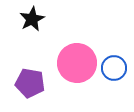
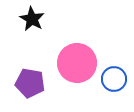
black star: rotated 15 degrees counterclockwise
blue circle: moved 11 px down
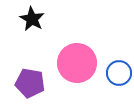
blue circle: moved 5 px right, 6 px up
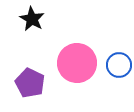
blue circle: moved 8 px up
purple pentagon: rotated 16 degrees clockwise
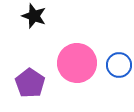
black star: moved 2 px right, 3 px up; rotated 10 degrees counterclockwise
purple pentagon: rotated 8 degrees clockwise
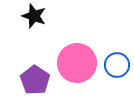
blue circle: moved 2 px left
purple pentagon: moved 5 px right, 3 px up
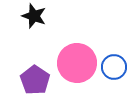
blue circle: moved 3 px left, 2 px down
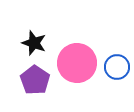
black star: moved 27 px down
blue circle: moved 3 px right
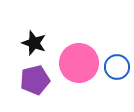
pink circle: moved 2 px right
purple pentagon: rotated 24 degrees clockwise
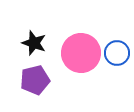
pink circle: moved 2 px right, 10 px up
blue circle: moved 14 px up
